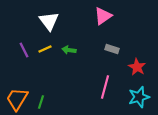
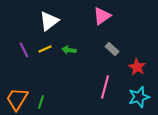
pink triangle: moved 1 px left
white triangle: rotated 30 degrees clockwise
gray rectangle: rotated 24 degrees clockwise
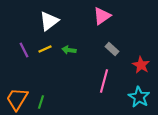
red star: moved 4 px right, 2 px up
pink line: moved 1 px left, 6 px up
cyan star: rotated 25 degrees counterclockwise
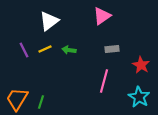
gray rectangle: rotated 48 degrees counterclockwise
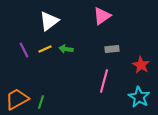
green arrow: moved 3 px left, 1 px up
orange trapezoid: rotated 30 degrees clockwise
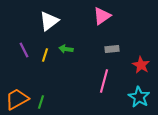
yellow line: moved 6 px down; rotated 48 degrees counterclockwise
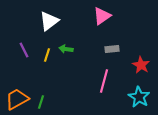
yellow line: moved 2 px right
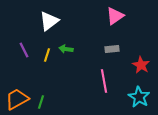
pink triangle: moved 13 px right
pink line: rotated 25 degrees counterclockwise
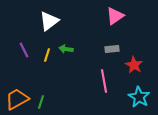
red star: moved 7 px left
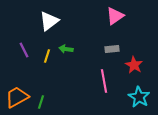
yellow line: moved 1 px down
orange trapezoid: moved 2 px up
